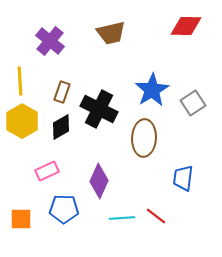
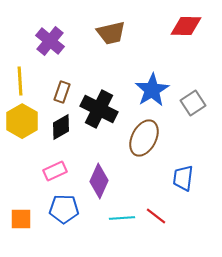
brown ellipse: rotated 24 degrees clockwise
pink rectangle: moved 8 px right
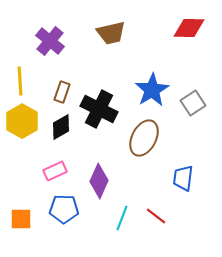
red diamond: moved 3 px right, 2 px down
cyan line: rotated 65 degrees counterclockwise
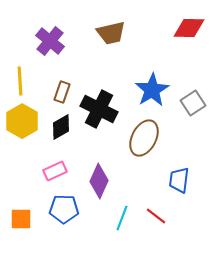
blue trapezoid: moved 4 px left, 2 px down
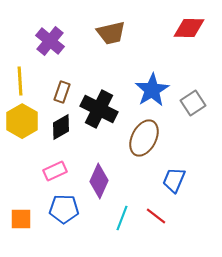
blue trapezoid: moved 5 px left; rotated 16 degrees clockwise
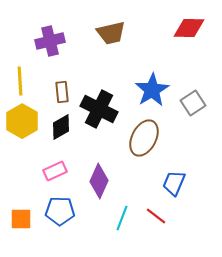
purple cross: rotated 36 degrees clockwise
brown rectangle: rotated 25 degrees counterclockwise
blue trapezoid: moved 3 px down
blue pentagon: moved 4 px left, 2 px down
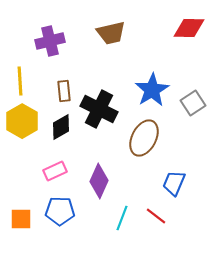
brown rectangle: moved 2 px right, 1 px up
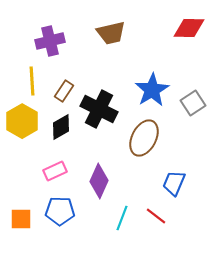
yellow line: moved 12 px right
brown rectangle: rotated 40 degrees clockwise
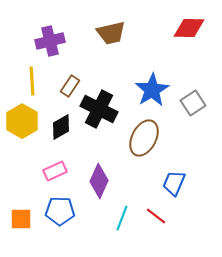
brown rectangle: moved 6 px right, 5 px up
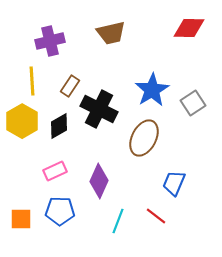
black diamond: moved 2 px left, 1 px up
cyan line: moved 4 px left, 3 px down
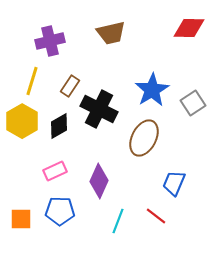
yellow line: rotated 20 degrees clockwise
